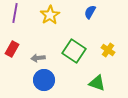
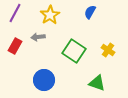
purple line: rotated 18 degrees clockwise
red rectangle: moved 3 px right, 3 px up
gray arrow: moved 21 px up
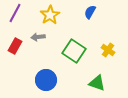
blue circle: moved 2 px right
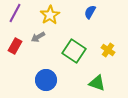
gray arrow: rotated 24 degrees counterclockwise
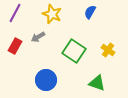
yellow star: moved 2 px right, 1 px up; rotated 18 degrees counterclockwise
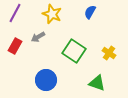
yellow cross: moved 1 px right, 3 px down
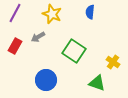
blue semicircle: rotated 24 degrees counterclockwise
yellow cross: moved 4 px right, 9 px down
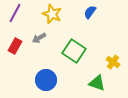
blue semicircle: rotated 32 degrees clockwise
gray arrow: moved 1 px right, 1 px down
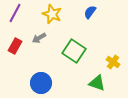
blue circle: moved 5 px left, 3 px down
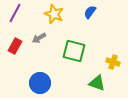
yellow star: moved 2 px right
green square: rotated 20 degrees counterclockwise
yellow cross: rotated 16 degrees counterclockwise
blue circle: moved 1 px left
